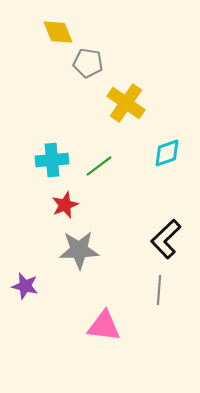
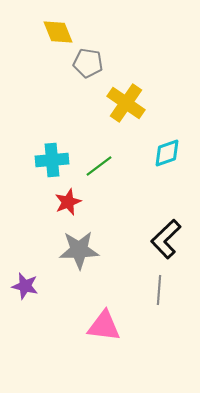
red star: moved 3 px right, 3 px up
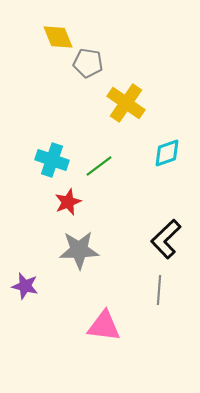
yellow diamond: moved 5 px down
cyan cross: rotated 24 degrees clockwise
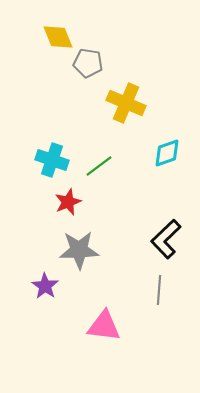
yellow cross: rotated 12 degrees counterclockwise
purple star: moved 20 px right; rotated 20 degrees clockwise
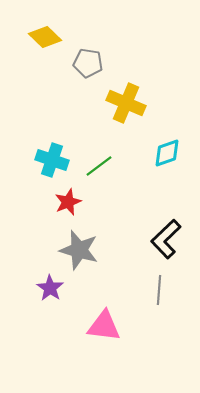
yellow diamond: moved 13 px left; rotated 24 degrees counterclockwise
gray star: rotated 18 degrees clockwise
purple star: moved 5 px right, 2 px down
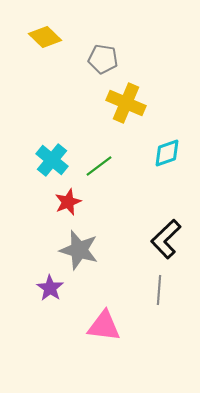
gray pentagon: moved 15 px right, 4 px up
cyan cross: rotated 20 degrees clockwise
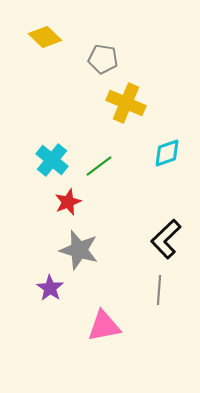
pink triangle: rotated 18 degrees counterclockwise
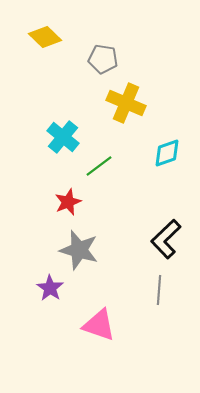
cyan cross: moved 11 px right, 23 px up
pink triangle: moved 5 px left, 1 px up; rotated 30 degrees clockwise
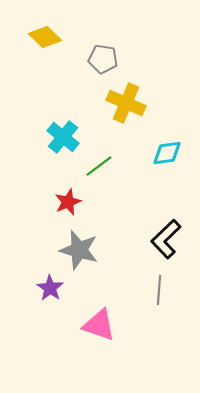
cyan diamond: rotated 12 degrees clockwise
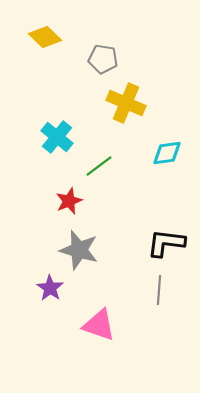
cyan cross: moved 6 px left
red star: moved 1 px right, 1 px up
black L-shape: moved 4 px down; rotated 51 degrees clockwise
